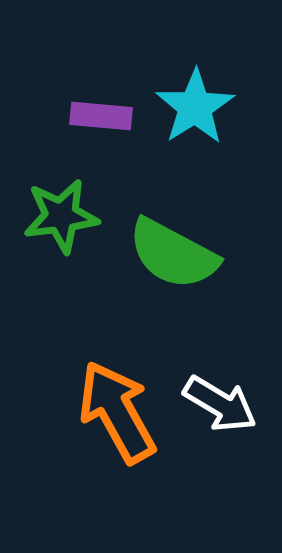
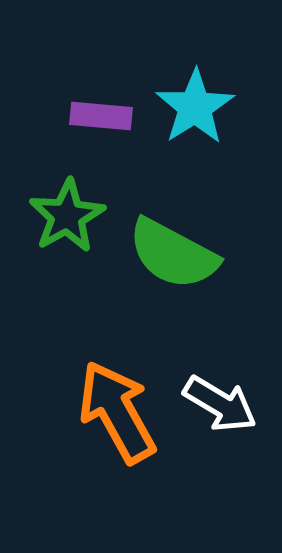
green star: moved 6 px right; rotated 22 degrees counterclockwise
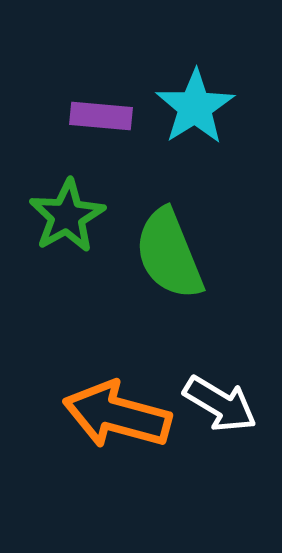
green semicircle: moved 4 px left; rotated 40 degrees clockwise
orange arrow: moved 3 px down; rotated 46 degrees counterclockwise
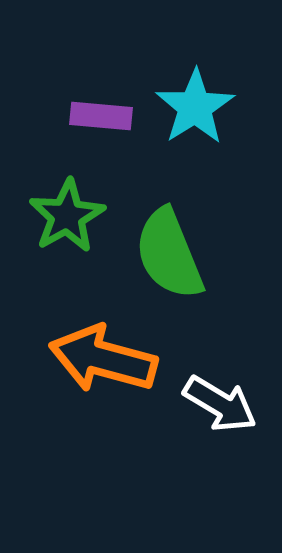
orange arrow: moved 14 px left, 56 px up
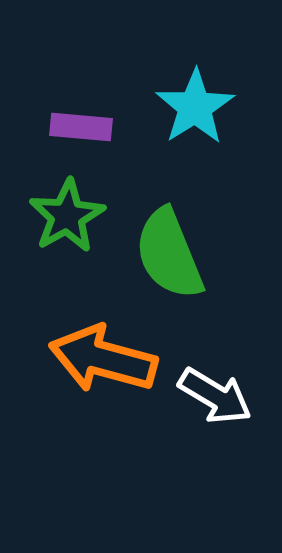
purple rectangle: moved 20 px left, 11 px down
white arrow: moved 5 px left, 8 px up
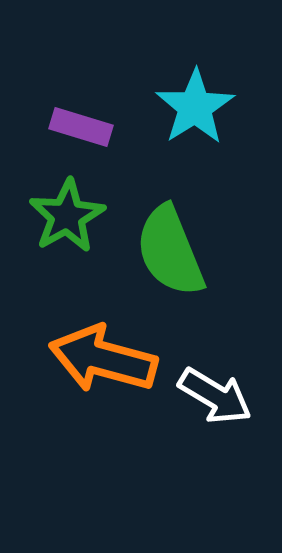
purple rectangle: rotated 12 degrees clockwise
green semicircle: moved 1 px right, 3 px up
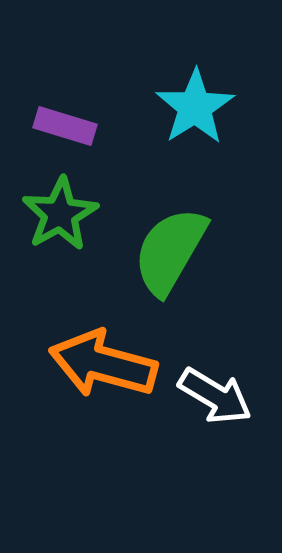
purple rectangle: moved 16 px left, 1 px up
green star: moved 7 px left, 2 px up
green semicircle: rotated 52 degrees clockwise
orange arrow: moved 5 px down
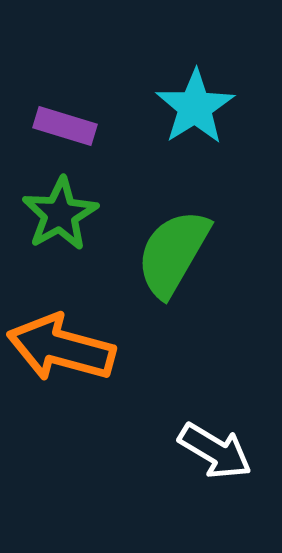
green semicircle: moved 3 px right, 2 px down
orange arrow: moved 42 px left, 16 px up
white arrow: moved 55 px down
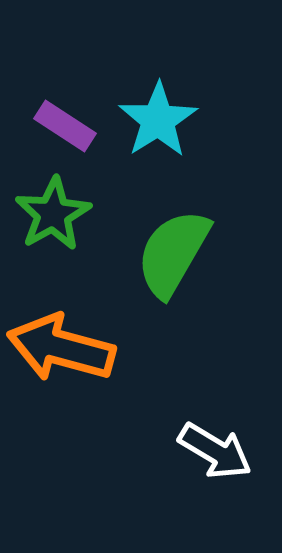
cyan star: moved 37 px left, 13 px down
purple rectangle: rotated 16 degrees clockwise
green star: moved 7 px left
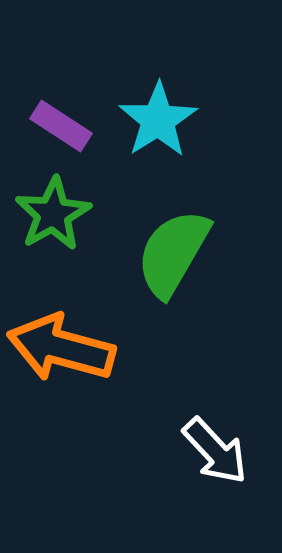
purple rectangle: moved 4 px left
white arrow: rotated 16 degrees clockwise
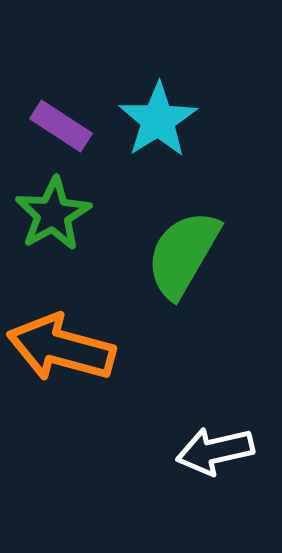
green semicircle: moved 10 px right, 1 px down
white arrow: rotated 120 degrees clockwise
